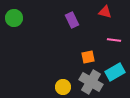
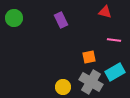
purple rectangle: moved 11 px left
orange square: moved 1 px right
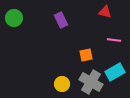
orange square: moved 3 px left, 2 px up
yellow circle: moved 1 px left, 3 px up
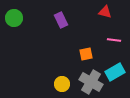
orange square: moved 1 px up
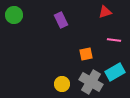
red triangle: rotated 32 degrees counterclockwise
green circle: moved 3 px up
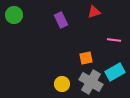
red triangle: moved 11 px left
orange square: moved 4 px down
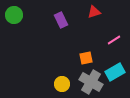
pink line: rotated 40 degrees counterclockwise
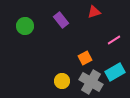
green circle: moved 11 px right, 11 px down
purple rectangle: rotated 14 degrees counterclockwise
orange square: moved 1 px left; rotated 16 degrees counterclockwise
yellow circle: moved 3 px up
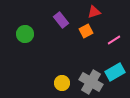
green circle: moved 8 px down
orange square: moved 1 px right, 27 px up
yellow circle: moved 2 px down
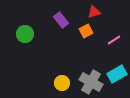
cyan rectangle: moved 2 px right, 2 px down
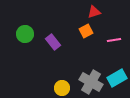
purple rectangle: moved 8 px left, 22 px down
pink line: rotated 24 degrees clockwise
cyan rectangle: moved 4 px down
yellow circle: moved 5 px down
